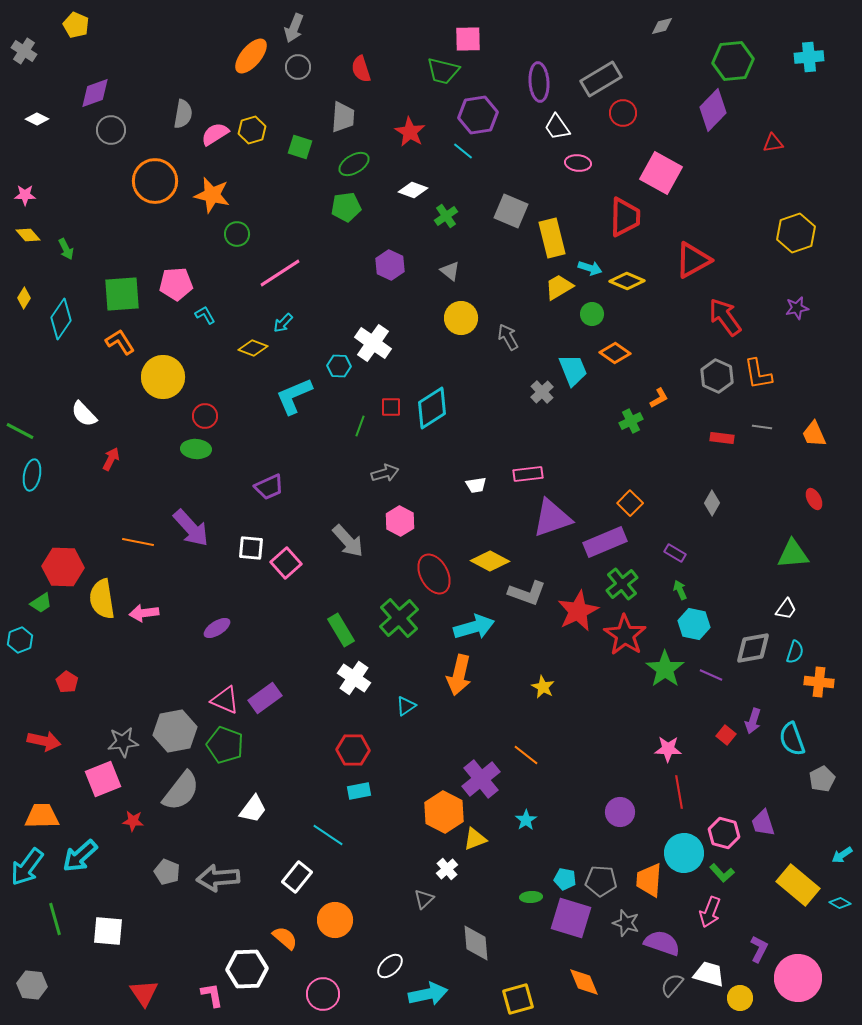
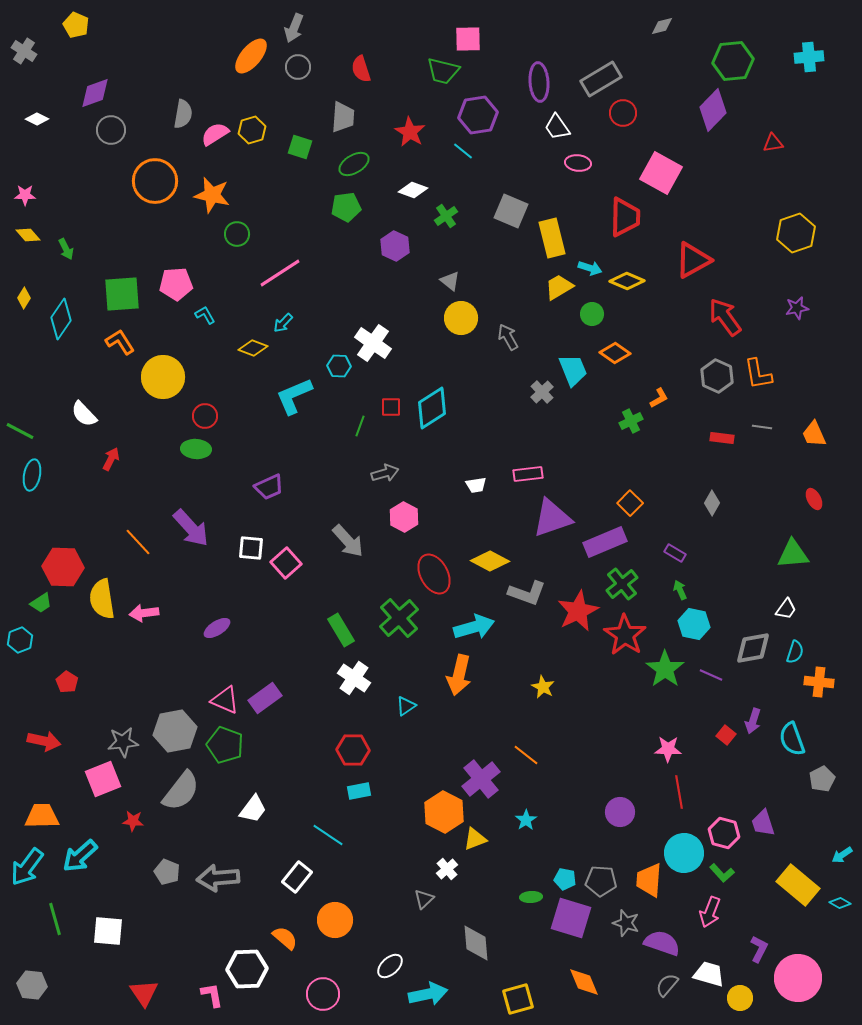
purple hexagon at (390, 265): moved 5 px right, 19 px up
gray triangle at (450, 271): moved 10 px down
pink hexagon at (400, 521): moved 4 px right, 4 px up
orange line at (138, 542): rotated 36 degrees clockwise
gray semicircle at (672, 985): moved 5 px left
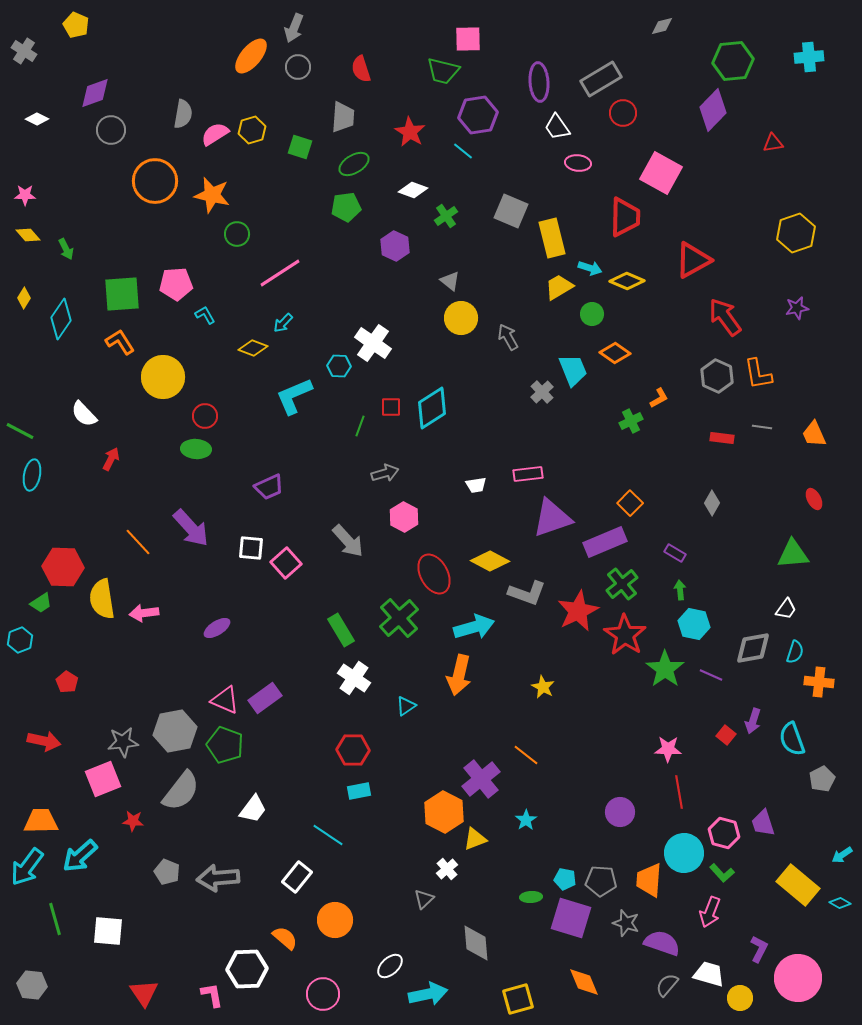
green arrow at (680, 590): rotated 18 degrees clockwise
orange trapezoid at (42, 816): moved 1 px left, 5 px down
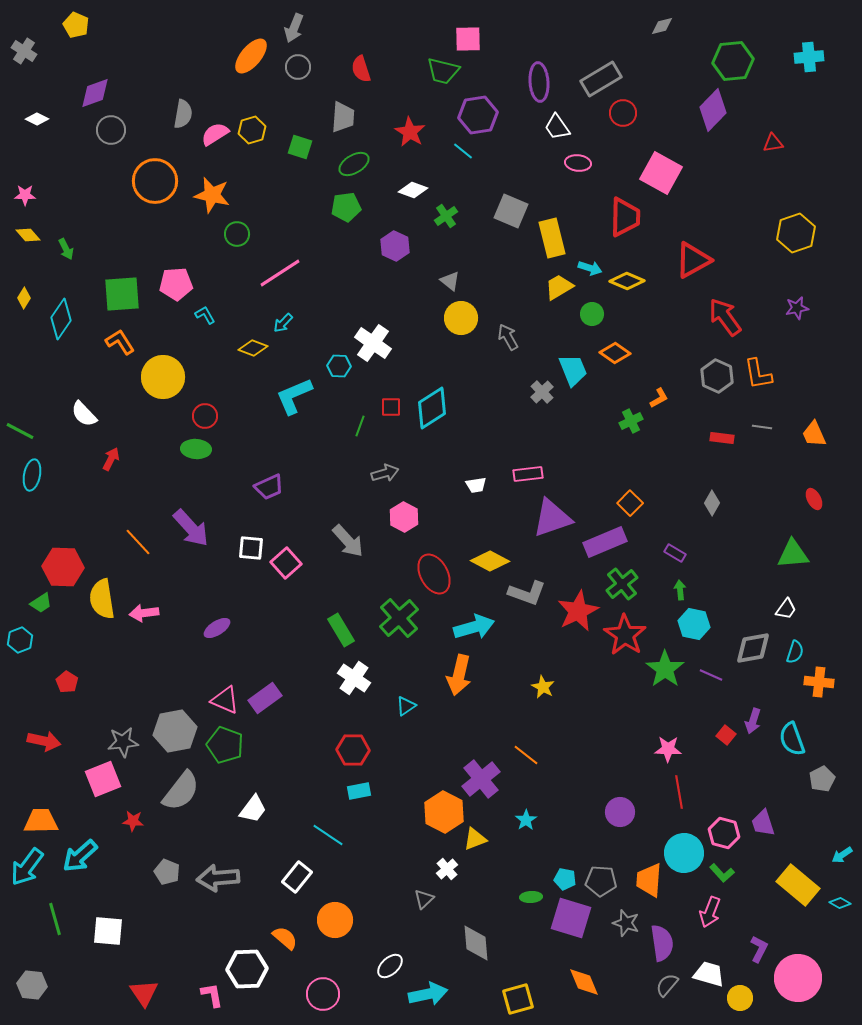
purple semicircle at (662, 943): rotated 63 degrees clockwise
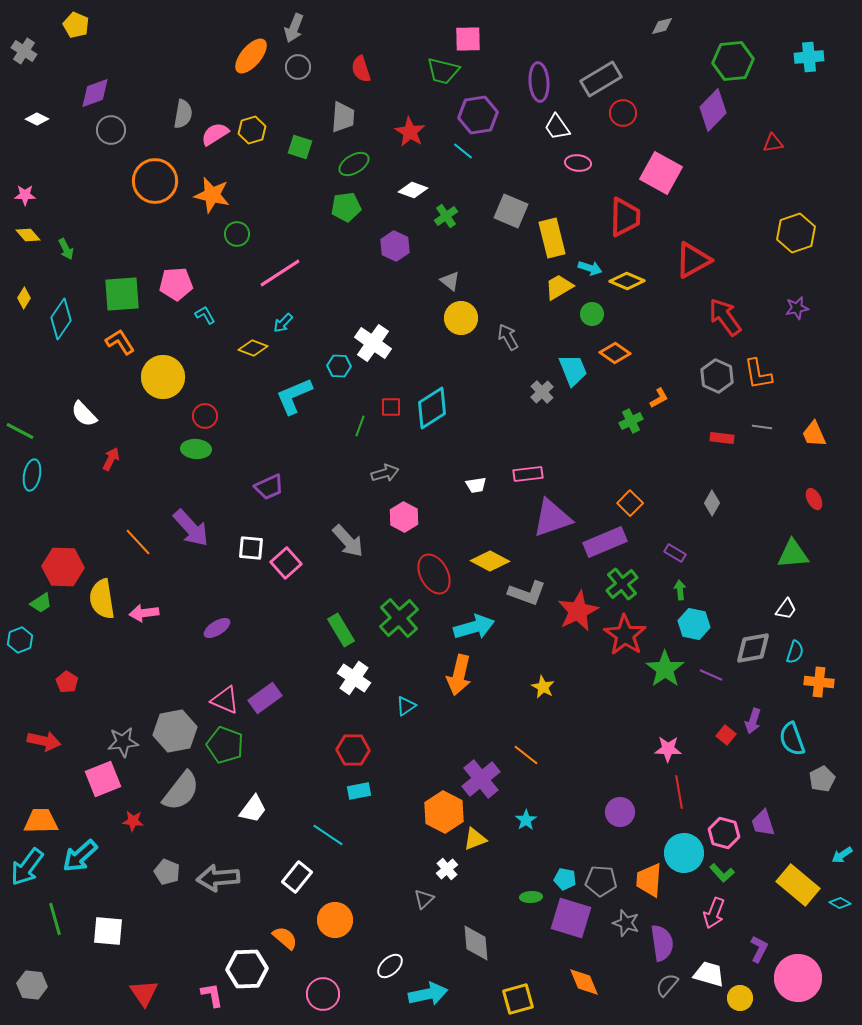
pink arrow at (710, 912): moved 4 px right, 1 px down
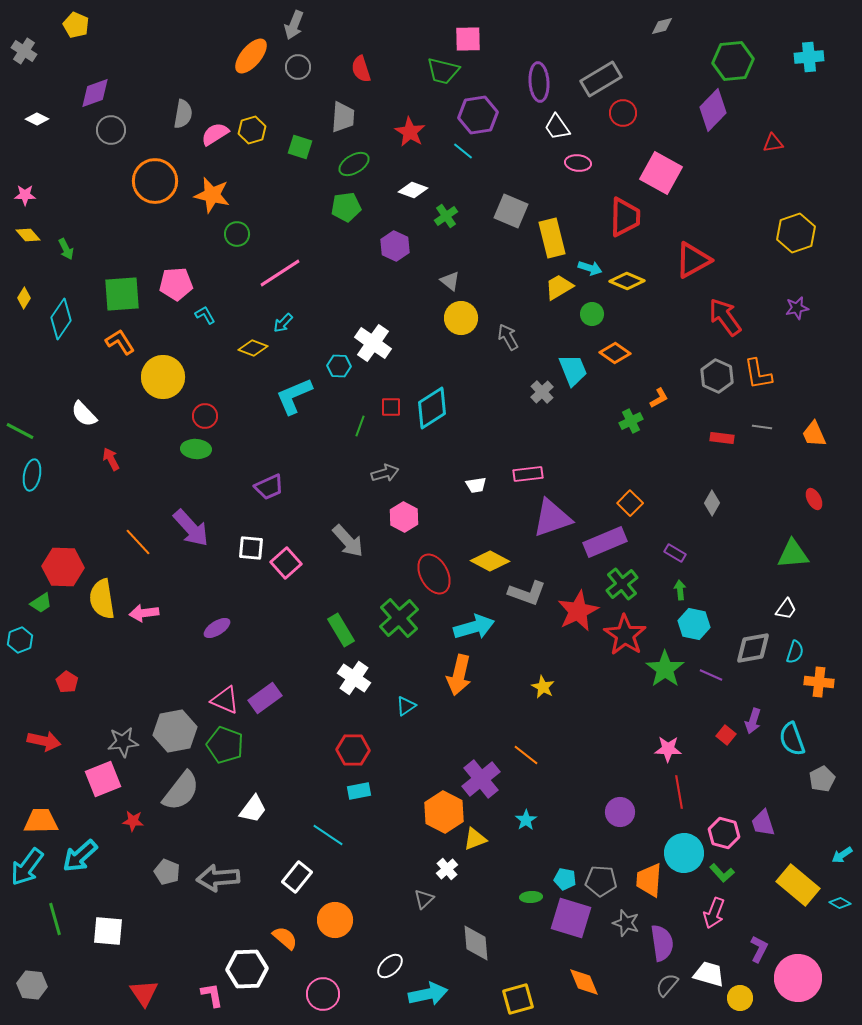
gray arrow at (294, 28): moved 3 px up
red arrow at (111, 459): rotated 55 degrees counterclockwise
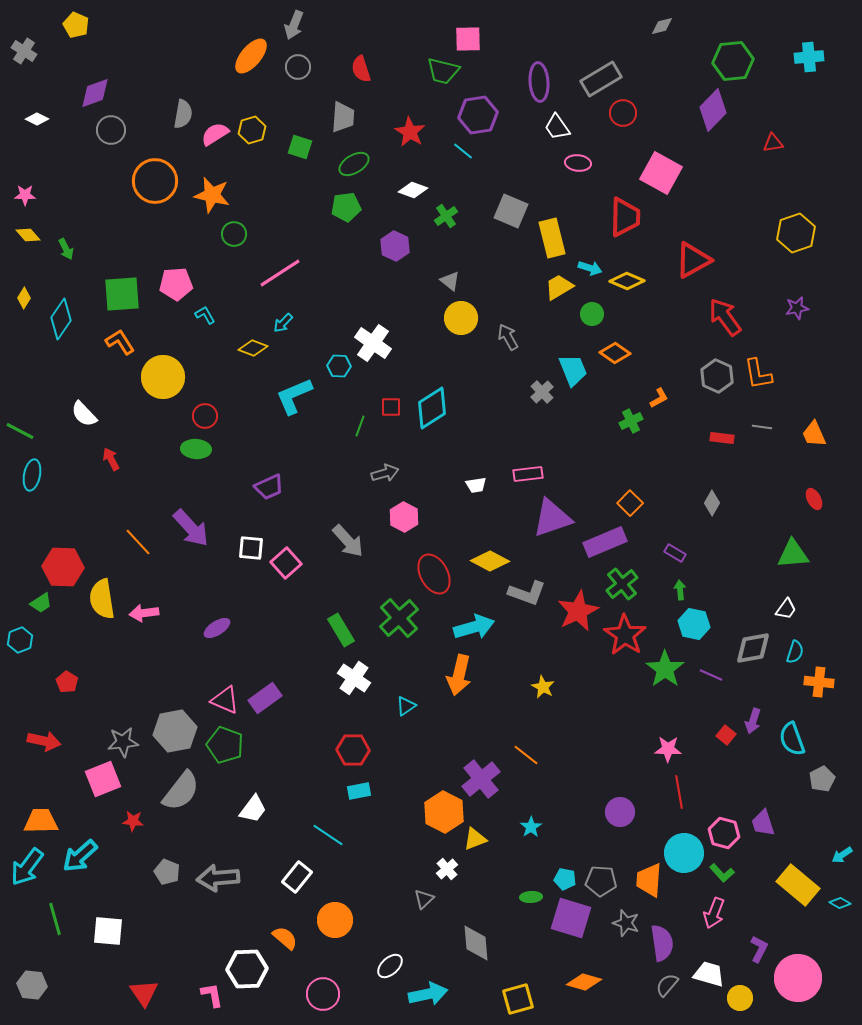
green circle at (237, 234): moved 3 px left
cyan star at (526, 820): moved 5 px right, 7 px down
orange diamond at (584, 982): rotated 52 degrees counterclockwise
